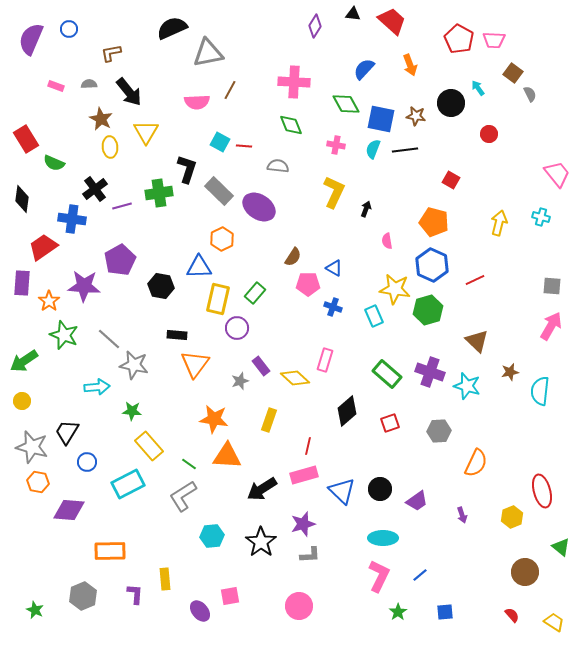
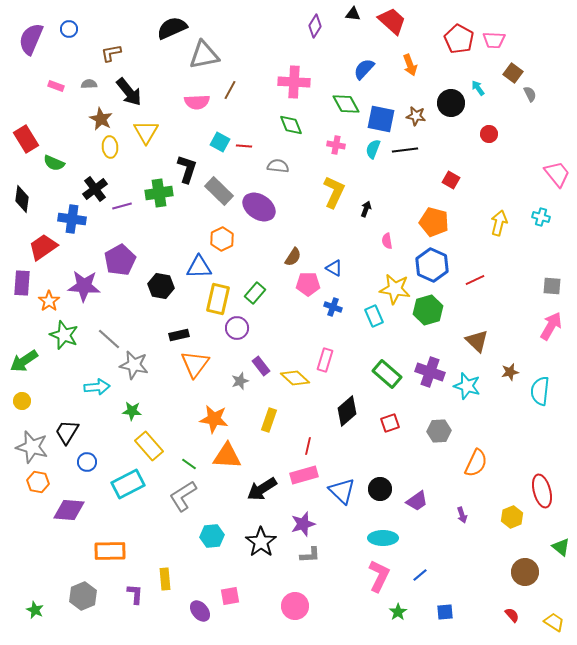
gray triangle at (208, 53): moved 4 px left, 2 px down
black rectangle at (177, 335): moved 2 px right; rotated 18 degrees counterclockwise
pink circle at (299, 606): moved 4 px left
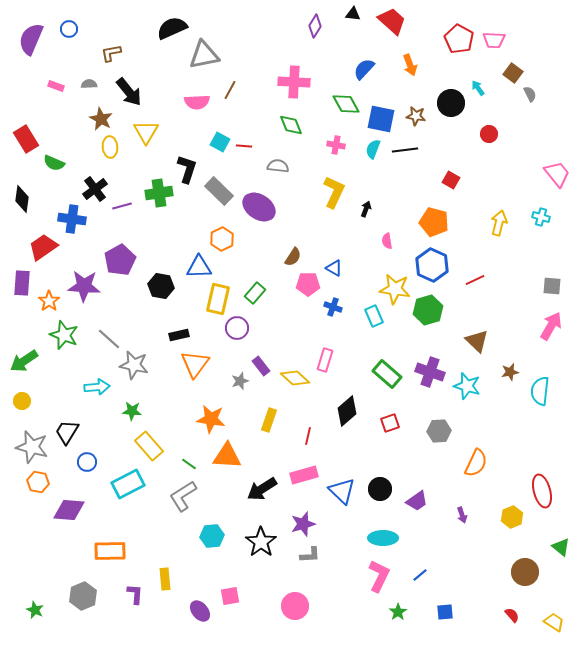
orange star at (214, 419): moved 3 px left
red line at (308, 446): moved 10 px up
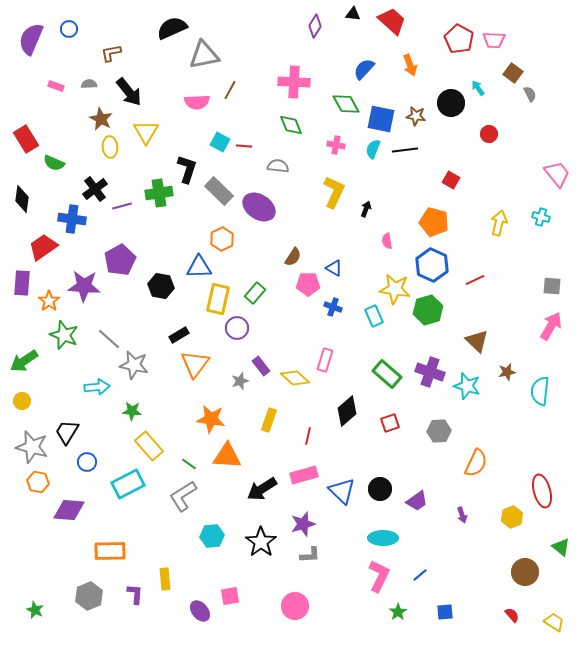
black rectangle at (179, 335): rotated 18 degrees counterclockwise
brown star at (510, 372): moved 3 px left
gray hexagon at (83, 596): moved 6 px right
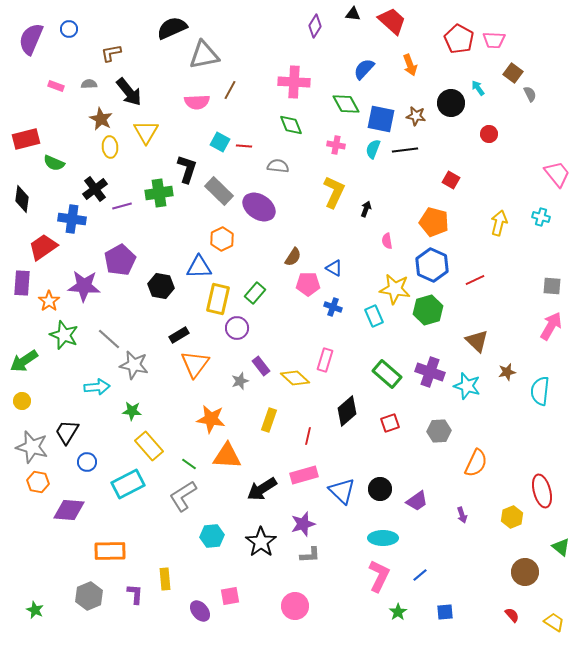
red rectangle at (26, 139): rotated 72 degrees counterclockwise
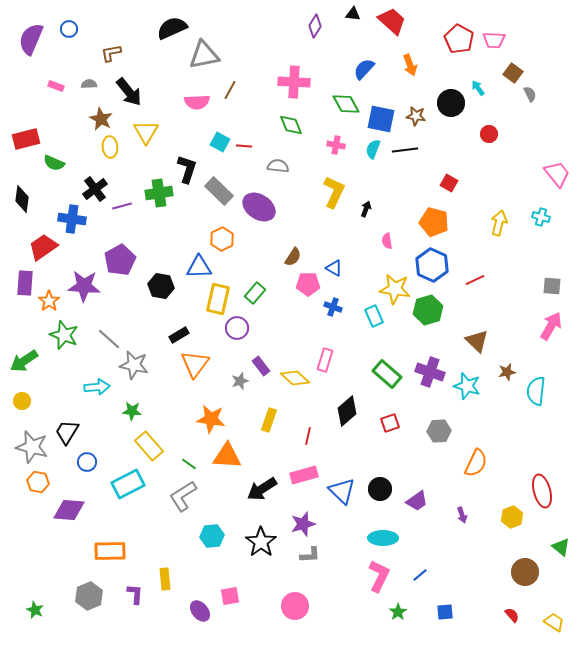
red square at (451, 180): moved 2 px left, 3 px down
purple rectangle at (22, 283): moved 3 px right
cyan semicircle at (540, 391): moved 4 px left
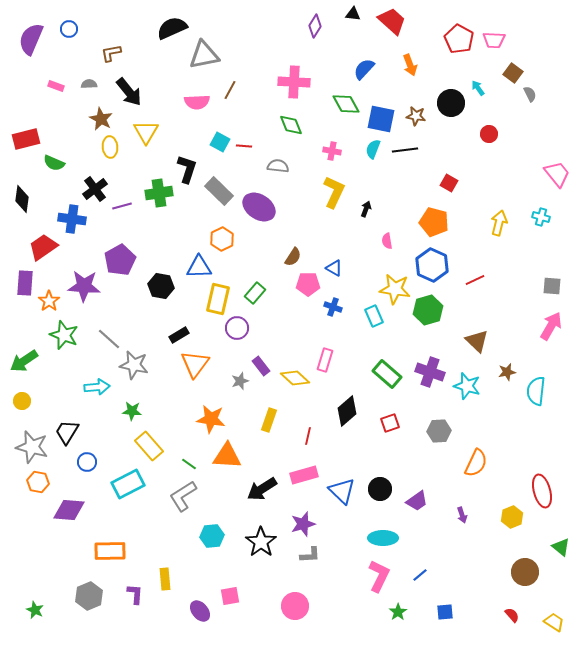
pink cross at (336, 145): moved 4 px left, 6 px down
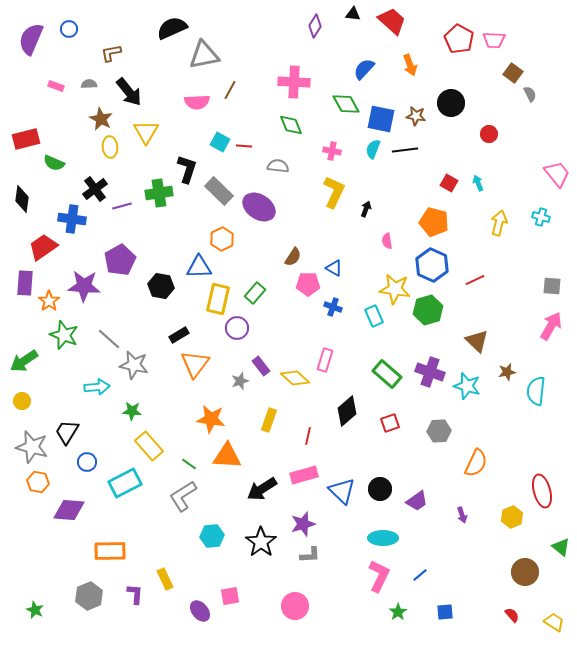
cyan arrow at (478, 88): moved 95 px down; rotated 14 degrees clockwise
cyan rectangle at (128, 484): moved 3 px left, 1 px up
yellow rectangle at (165, 579): rotated 20 degrees counterclockwise
